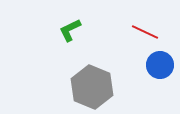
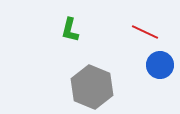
green L-shape: rotated 50 degrees counterclockwise
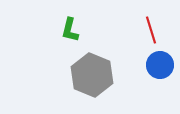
red line: moved 6 px right, 2 px up; rotated 48 degrees clockwise
gray hexagon: moved 12 px up
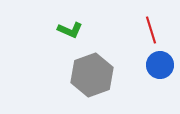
green L-shape: rotated 80 degrees counterclockwise
gray hexagon: rotated 18 degrees clockwise
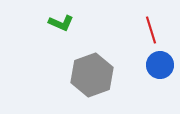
green L-shape: moved 9 px left, 7 px up
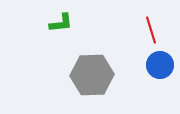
green L-shape: rotated 30 degrees counterclockwise
gray hexagon: rotated 18 degrees clockwise
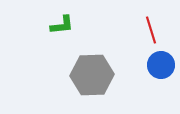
green L-shape: moved 1 px right, 2 px down
blue circle: moved 1 px right
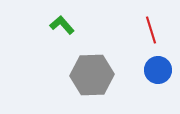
green L-shape: rotated 125 degrees counterclockwise
blue circle: moved 3 px left, 5 px down
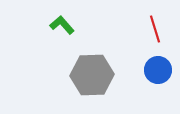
red line: moved 4 px right, 1 px up
